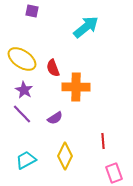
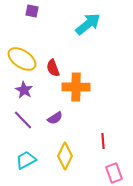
cyan arrow: moved 2 px right, 3 px up
purple line: moved 1 px right, 6 px down
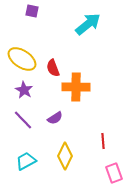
cyan trapezoid: moved 1 px down
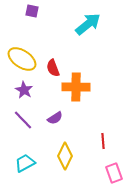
cyan trapezoid: moved 1 px left, 2 px down
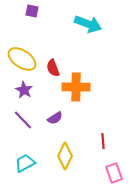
cyan arrow: rotated 60 degrees clockwise
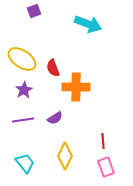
purple square: moved 2 px right; rotated 32 degrees counterclockwise
purple star: rotated 12 degrees clockwise
purple line: rotated 55 degrees counterclockwise
cyan trapezoid: rotated 80 degrees clockwise
pink rectangle: moved 8 px left, 6 px up
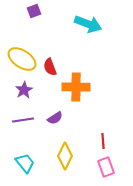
red semicircle: moved 3 px left, 1 px up
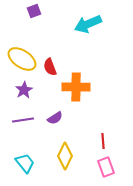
cyan arrow: rotated 136 degrees clockwise
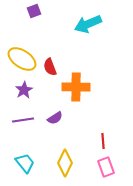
yellow diamond: moved 7 px down
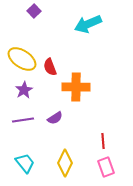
purple square: rotated 24 degrees counterclockwise
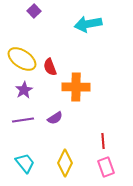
cyan arrow: rotated 12 degrees clockwise
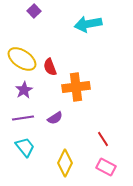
orange cross: rotated 8 degrees counterclockwise
purple line: moved 2 px up
red line: moved 2 px up; rotated 28 degrees counterclockwise
cyan trapezoid: moved 16 px up
pink rectangle: rotated 42 degrees counterclockwise
